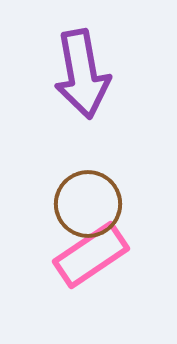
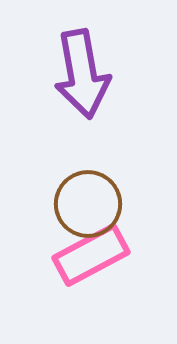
pink rectangle: rotated 6 degrees clockwise
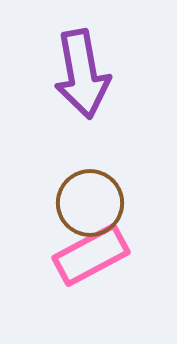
brown circle: moved 2 px right, 1 px up
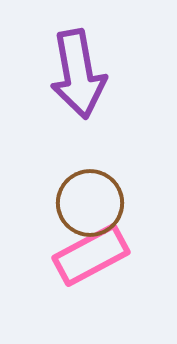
purple arrow: moved 4 px left
